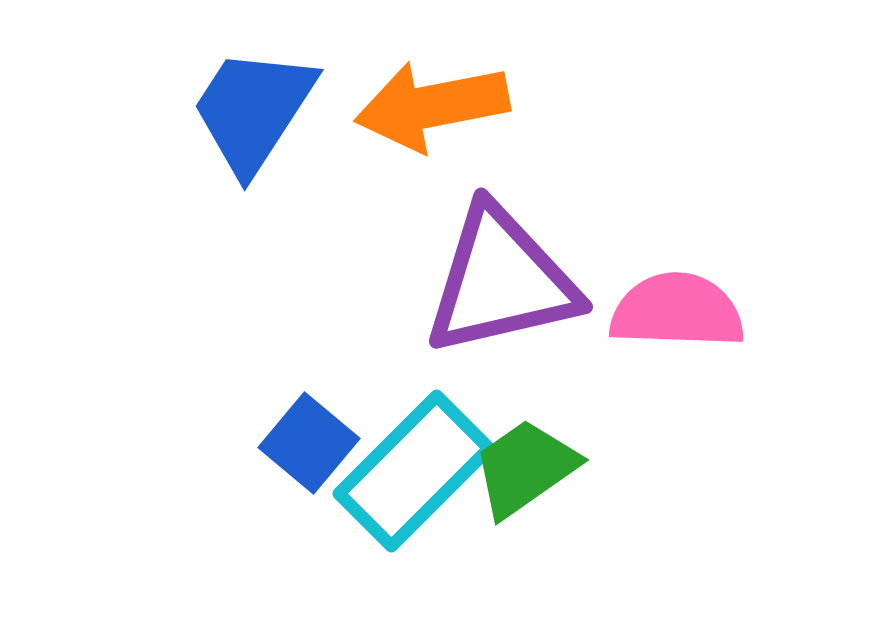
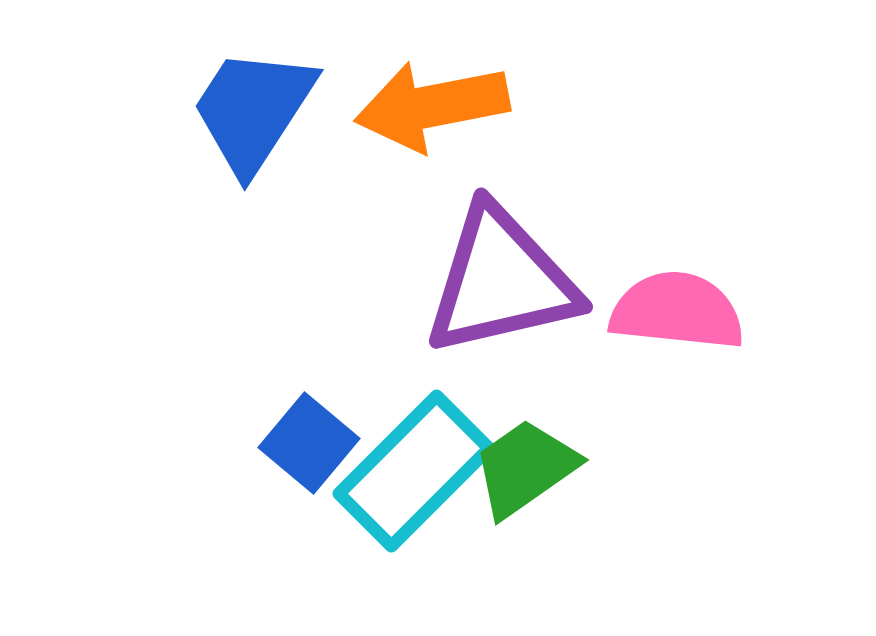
pink semicircle: rotated 4 degrees clockwise
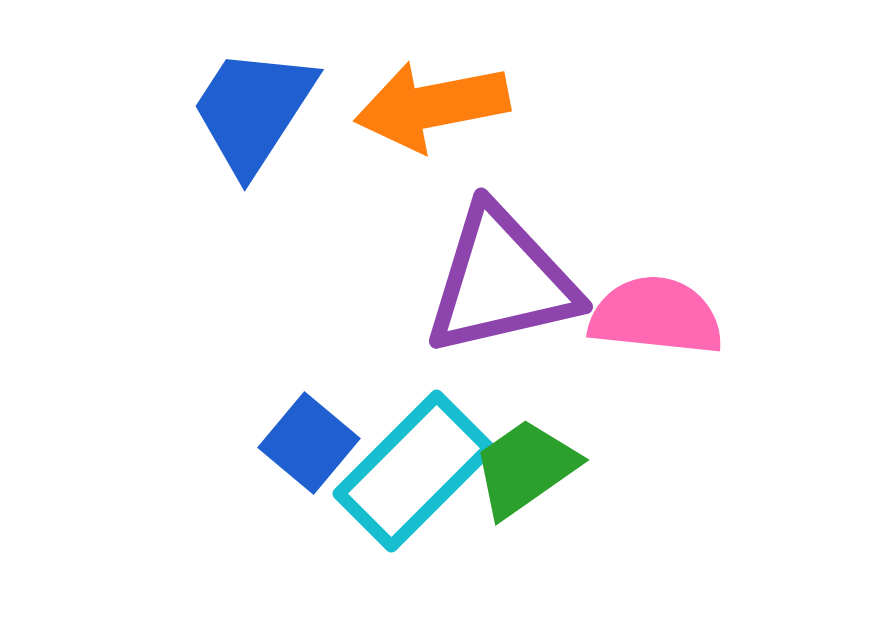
pink semicircle: moved 21 px left, 5 px down
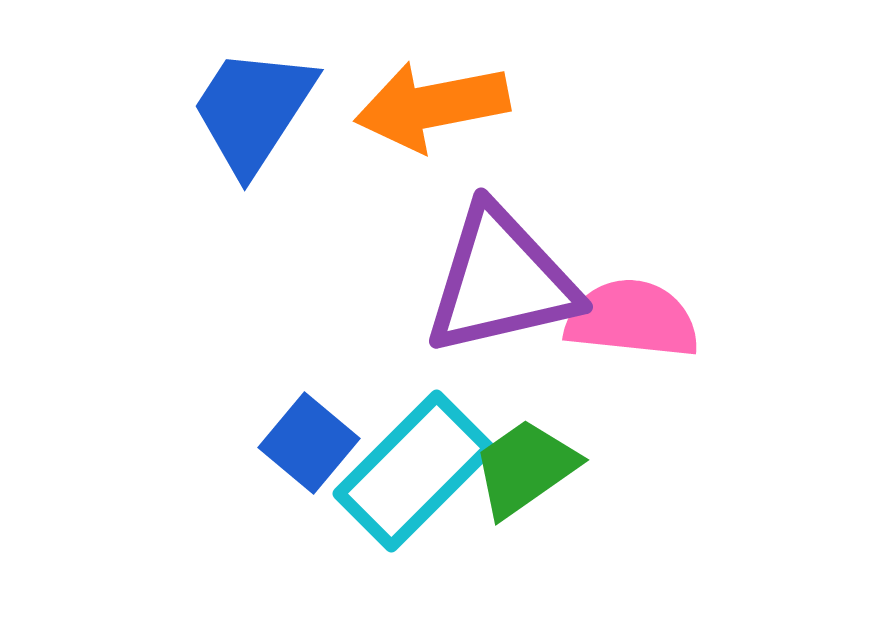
pink semicircle: moved 24 px left, 3 px down
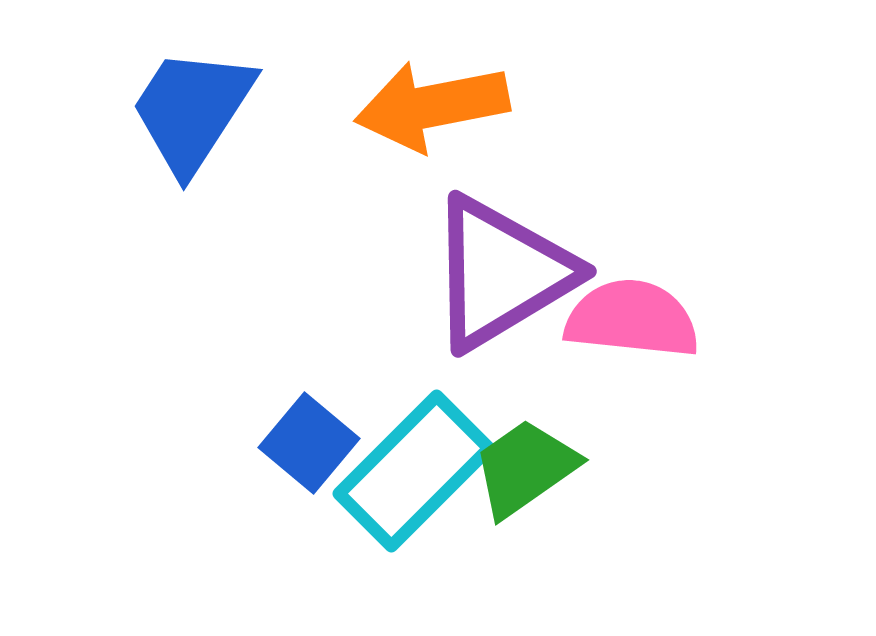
blue trapezoid: moved 61 px left
purple triangle: moved 8 px up; rotated 18 degrees counterclockwise
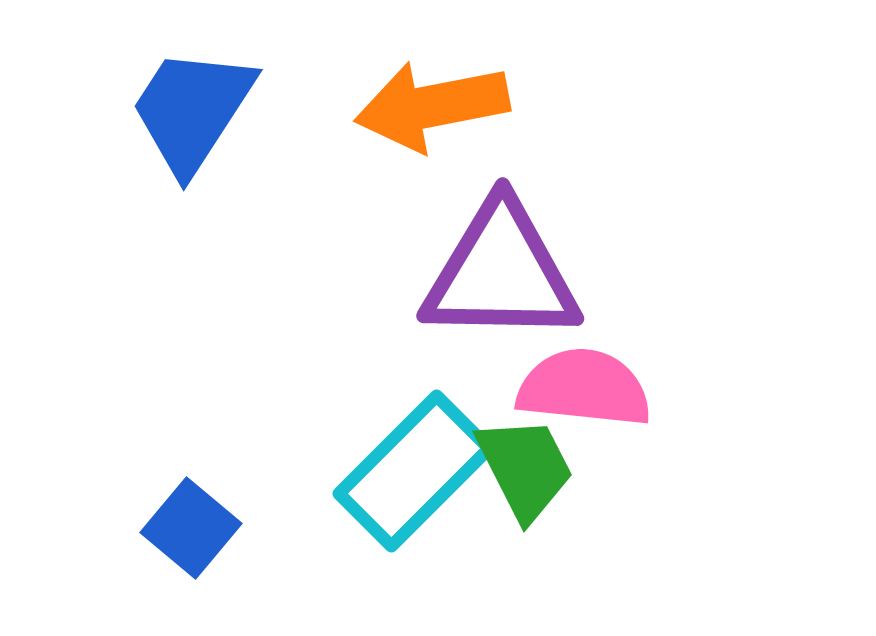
purple triangle: rotated 32 degrees clockwise
pink semicircle: moved 48 px left, 69 px down
blue square: moved 118 px left, 85 px down
green trapezoid: rotated 98 degrees clockwise
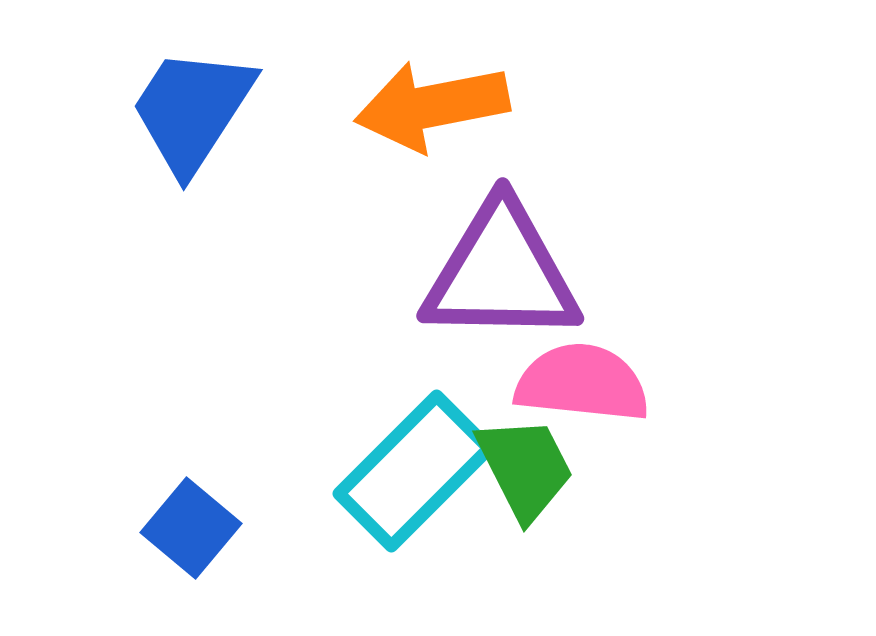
pink semicircle: moved 2 px left, 5 px up
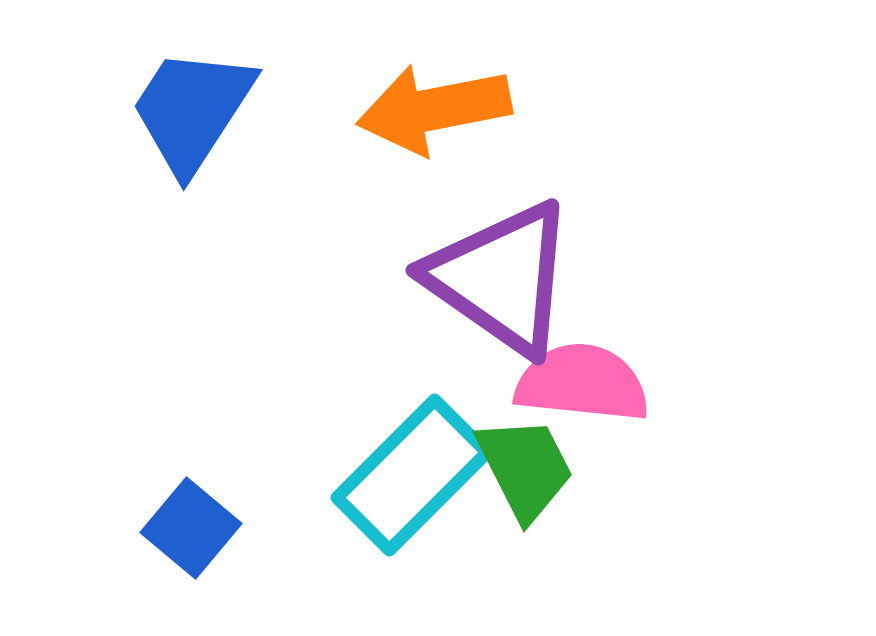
orange arrow: moved 2 px right, 3 px down
purple triangle: moved 5 px down; rotated 34 degrees clockwise
cyan rectangle: moved 2 px left, 4 px down
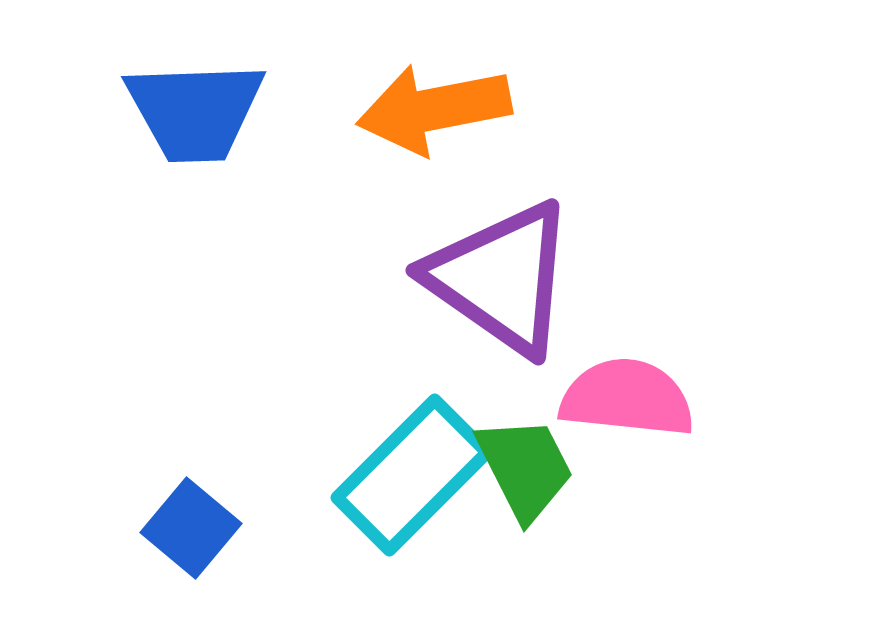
blue trapezoid: moved 3 px right, 1 px down; rotated 125 degrees counterclockwise
pink semicircle: moved 45 px right, 15 px down
